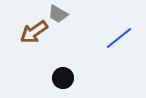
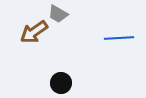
blue line: rotated 36 degrees clockwise
black circle: moved 2 px left, 5 px down
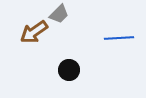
gray trapezoid: moved 1 px right; rotated 75 degrees counterclockwise
black circle: moved 8 px right, 13 px up
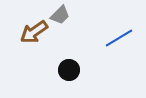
gray trapezoid: moved 1 px right, 1 px down
blue line: rotated 28 degrees counterclockwise
